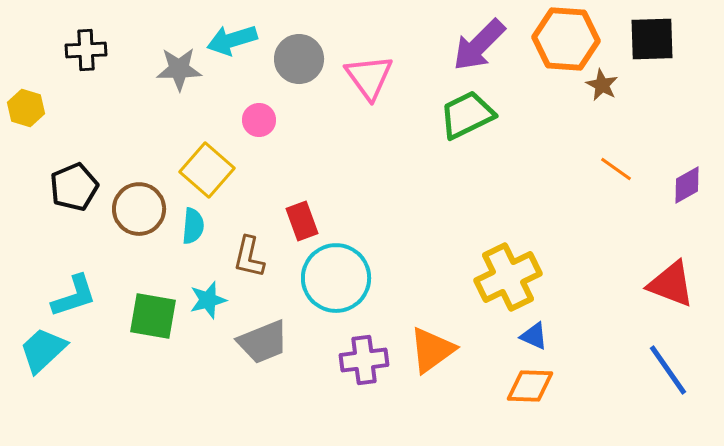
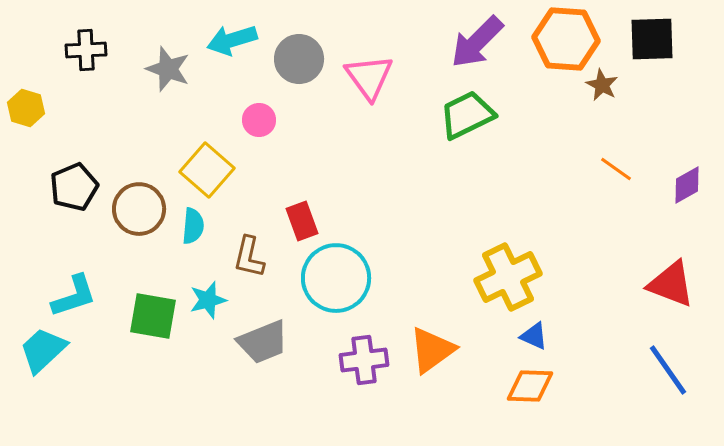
purple arrow: moved 2 px left, 3 px up
gray star: moved 11 px left; rotated 21 degrees clockwise
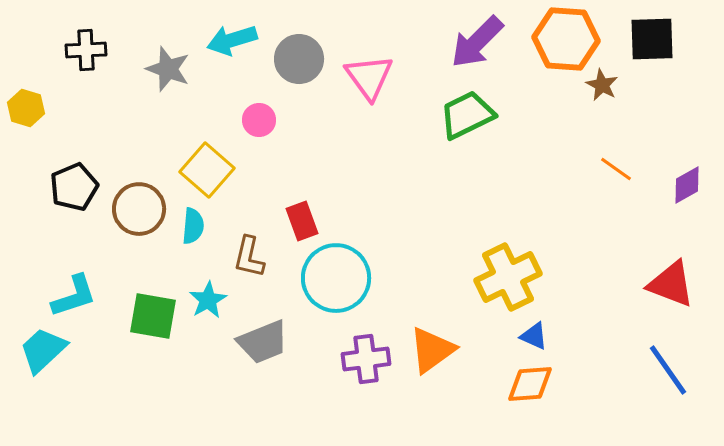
cyan star: rotated 15 degrees counterclockwise
purple cross: moved 2 px right, 1 px up
orange diamond: moved 2 px up; rotated 6 degrees counterclockwise
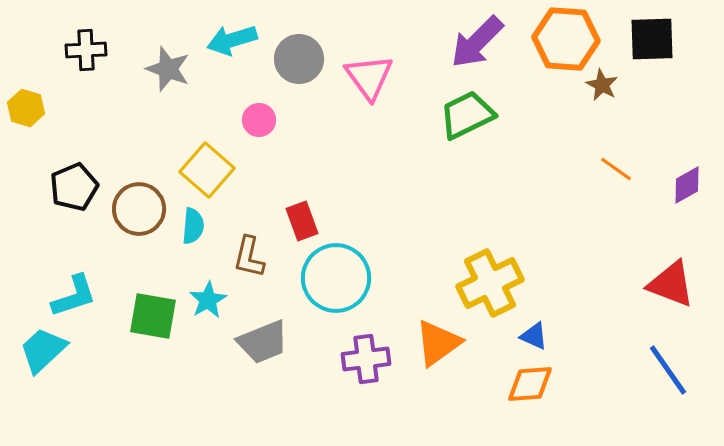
yellow cross: moved 18 px left, 6 px down
orange triangle: moved 6 px right, 7 px up
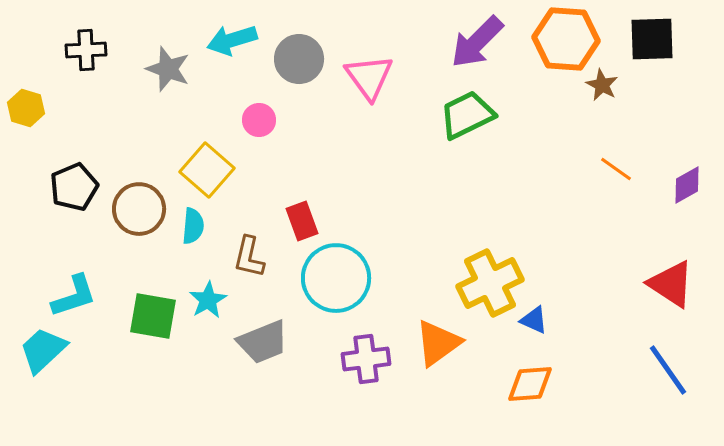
red triangle: rotated 12 degrees clockwise
blue triangle: moved 16 px up
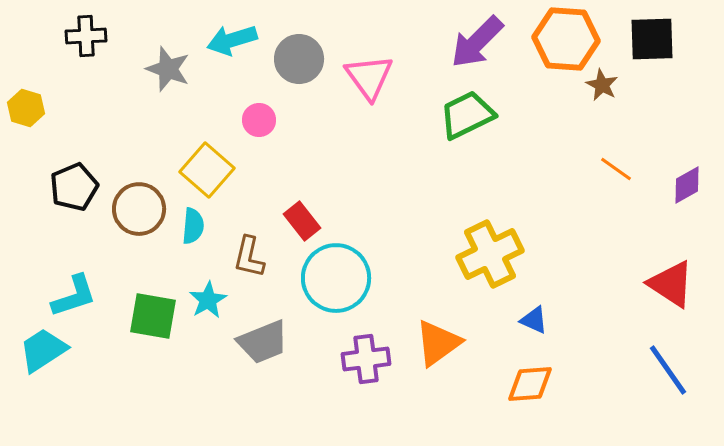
black cross: moved 14 px up
red rectangle: rotated 18 degrees counterclockwise
yellow cross: moved 29 px up
cyan trapezoid: rotated 10 degrees clockwise
